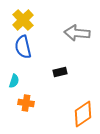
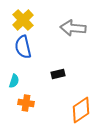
gray arrow: moved 4 px left, 5 px up
black rectangle: moved 2 px left, 2 px down
orange diamond: moved 2 px left, 4 px up
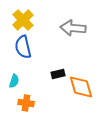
orange diamond: moved 23 px up; rotated 72 degrees counterclockwise
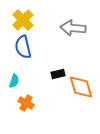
orange cross: rotated 21 degrees clockwise
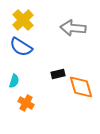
blue semicircle: moved 2 px left; rotated 45 degrees counterclockwise
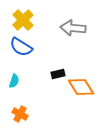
orange diamond: rotated 16 degrees counterclockwise
orange cross: moved 6 px left, 11 px down
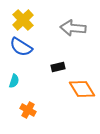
black rectangle: moved 7 px up
orange diamond: moved 1 px right, 2 px down
orange cross: moved 8 px right, 4 px up
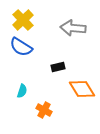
cyan semicircle: moved 8 px right, 10 px down
orange cross: moved 16 px right
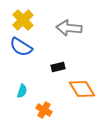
gray arrow: moved 4 px left
